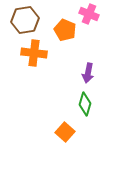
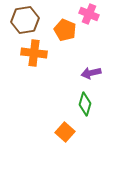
purple arrow: moved 3 px right; rotated 66 degrees clockwise
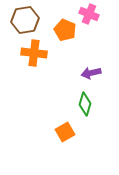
orange square: rotated 18 degrees clockwise
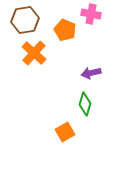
pink cross: moved 2 px right; rotated 12 degrees counterclockwise
orange cross: rotated 35 degrees clockwise
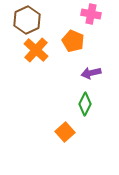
brown hexagon: moved 2 px right; rotated 16 degrees counterclockwise
orange pentagon: moved 8 px right, 11 px down
orange cross: moved 2 px right, 3 px up
green diamond: rotated 10 degrees clockwise
orange square: rotated 12 degrees counterclockwise
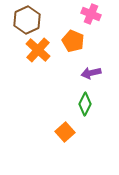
pink cross: rotated 12 degrees clockwise
orange cross: moved 2 px right
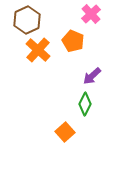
pink cross: rotated 24 degrees clockwise
purple arrow: moved 1 px right, 3 px down; rotated 30 degrees counterclockwise
